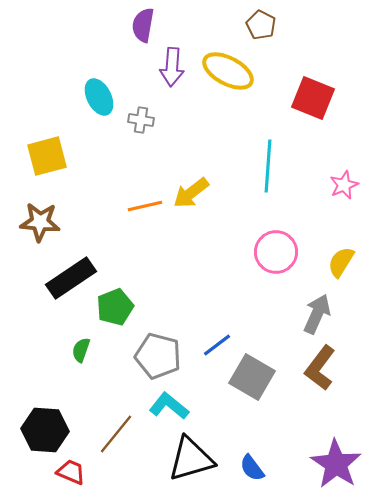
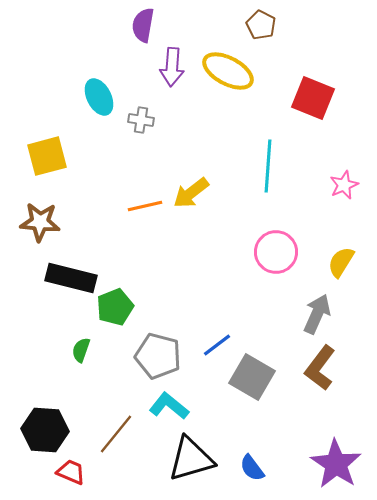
black rectangle: rotated 48 degrees clockwise
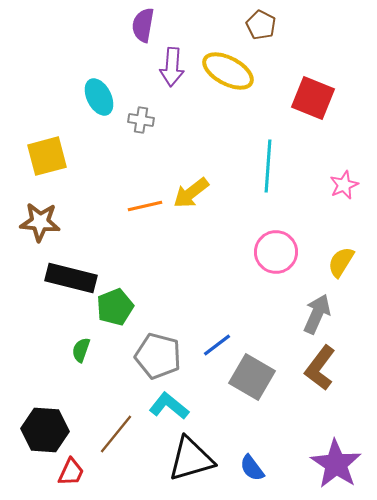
red trapezoid: rotated 92 degrees clockwise
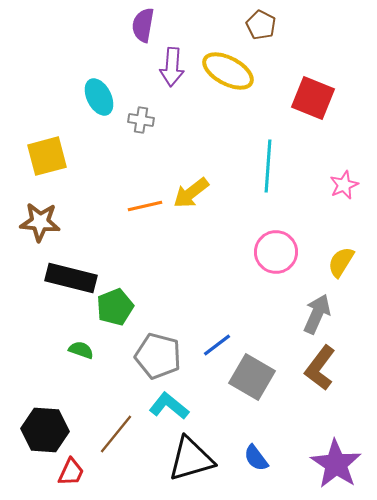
green semicircle: rotated 90 degrees clockwise
blue semicircle: moved 4 px right, 10 px up
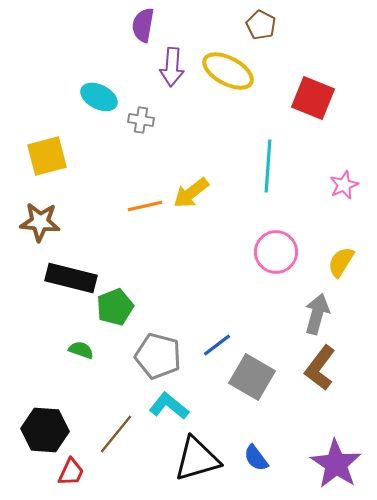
cyan ellipse: rotated 36 degrees counterclockwise
gray arrow: rotated 9 degrees counterclockwise
black triangle: moved 6 px right
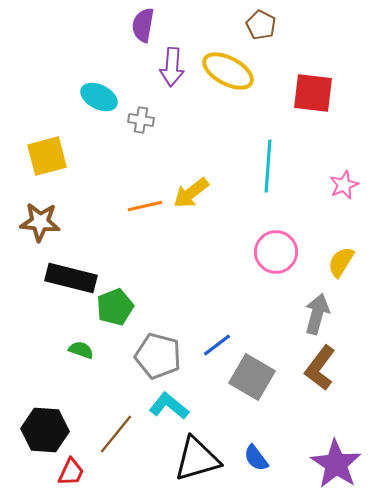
red square: moved 5 px up; rotated 15 degrees counterclockwise
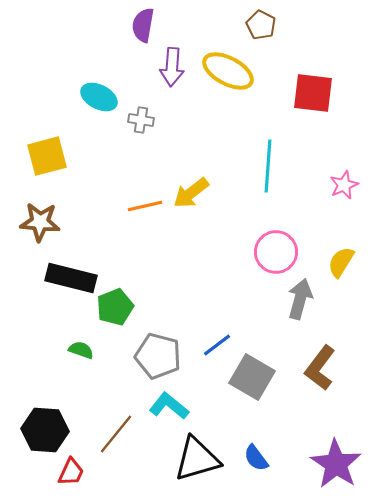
gray arrow: moved 17 px left, 15 px up
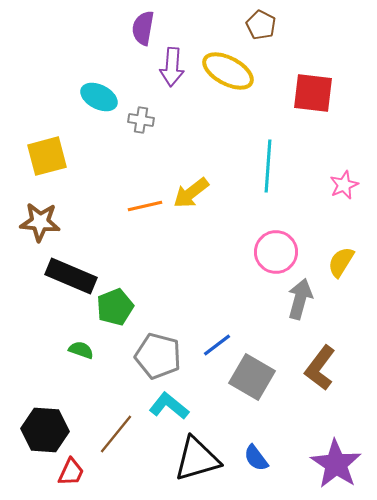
purple semicircle: moved 3 px down
black rectangle: moved 2 px up; rotated 9 degrees clockwise
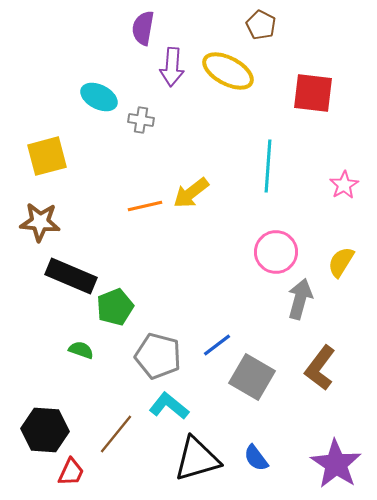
pink star: rotated 8 degrees counterclockwise
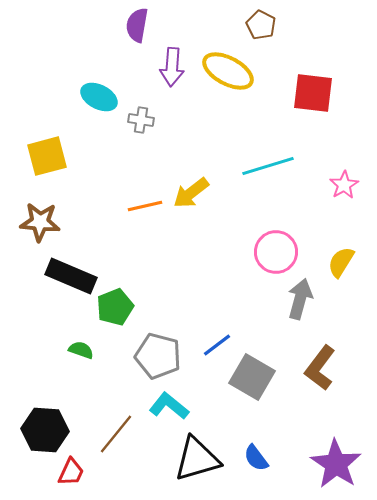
purple semicircle: moved 6 px left, 3 px up
cyan line: rotated 69 degrees clockwise
